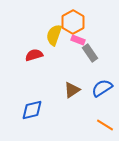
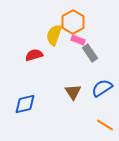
brown triangle: moved 1 px right, 2 px down; rotated 30 degrees counterclockwise
blue diamond: moved 7 px left, 6 px up
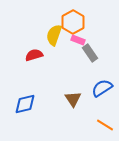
brown triangle: moved 7 px down
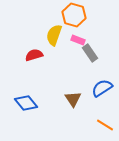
orange hexagon: moved 1 px right, 7 px up; rotated 15 degrees counterclockwise
blue diamond: moved 1 px right, 1 px up; rotated 65 degrees clockwise
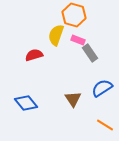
yellow semicircle: moved 2 px right
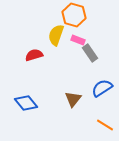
brown triangle: rotated 12 degrees clockwise
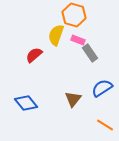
red semicircle: rotated 24 degrees counterclockwise
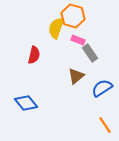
orange hexagon: moved 1 px left, 1 px down
yellow semicircle: moved 7 px up
red semicircle: rotated 144 degrees clockwise
brown triangle: moved 3 px right, 23 px up; rotated 12 degrees clockwise
orange line: rotated 24 degrees clockwise
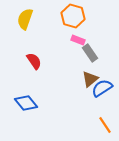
yellow semicircle: moved 31 px left, 9 px up
red semicircle: moved 6 px down; rotated 48 degrees counterclockwise
brown triangle: moved 14 px right, 3 px down
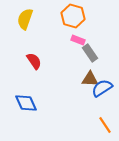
brown triangle: rotated 42 degrees clockwise
blue diamond: rotated 15 degrees clockwise
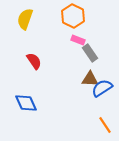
orange hexagon: rotated 10 degrees clockwise
